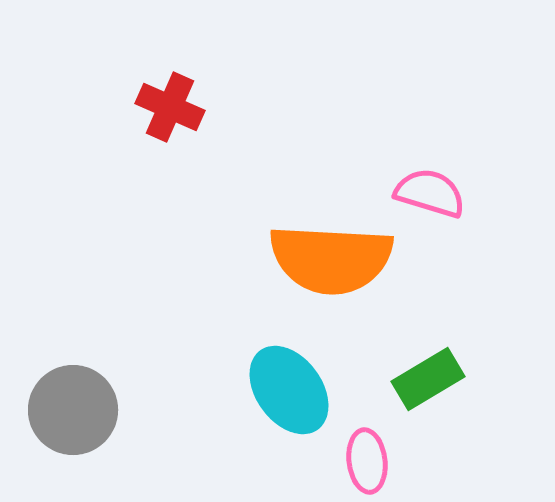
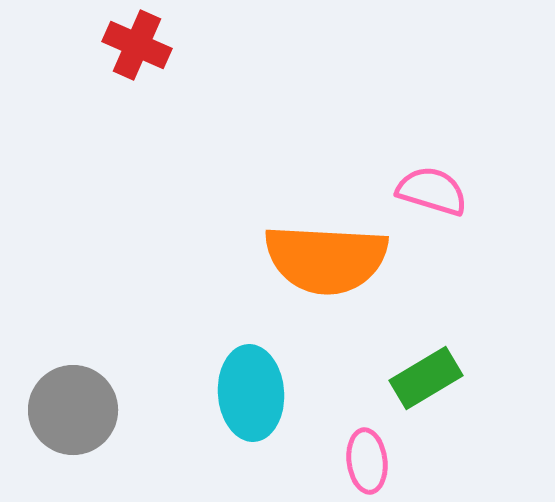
red cross: moved 33 px left, 62 px up
pink semicircle: moved 2 px right, 2 px up
orange semicircle: moved 5 px left
green rectangle: moved 2 px left, 1 px up
cyan ellipse: moved 38 px left, 3 px down; rotated 32 degrees clockwise
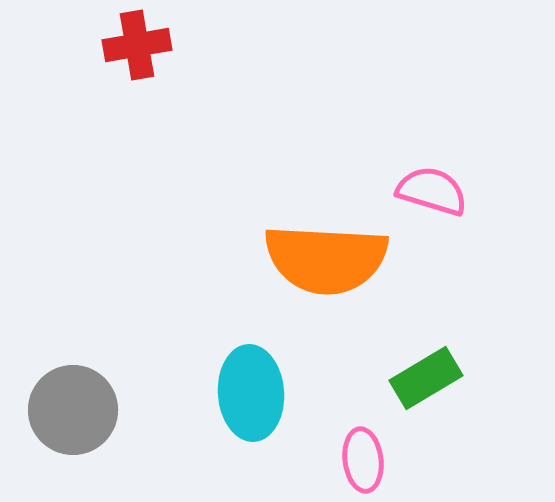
red cross: rotated 34 degrees counterclockwise
pink ellipse: moved 4 px left, 1 px up
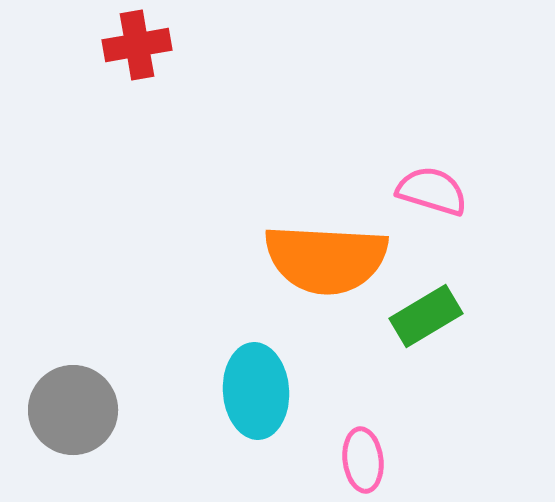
green rectangle: moved 62 px up
cyan ellipse: moved 5 px right, 2 px up
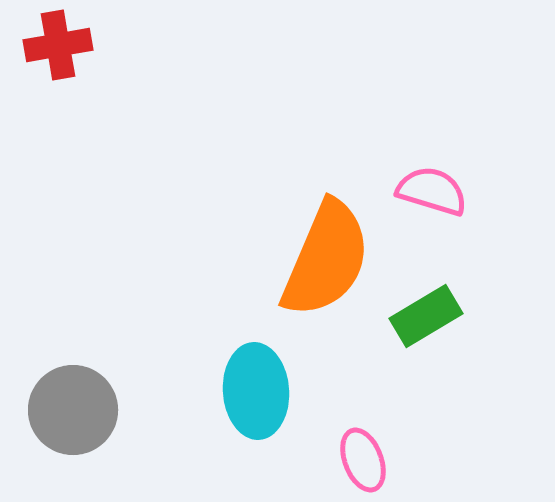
red cross: moved 79 px left
orange semicircle: rotated 70 degrees counterclockwise
pink ellipse: rotated 14 degrees counterclockwise
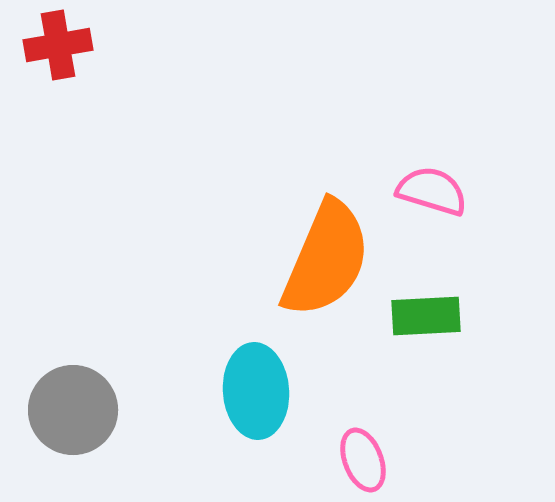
green rectangle: rotated 28 degrees clockwise
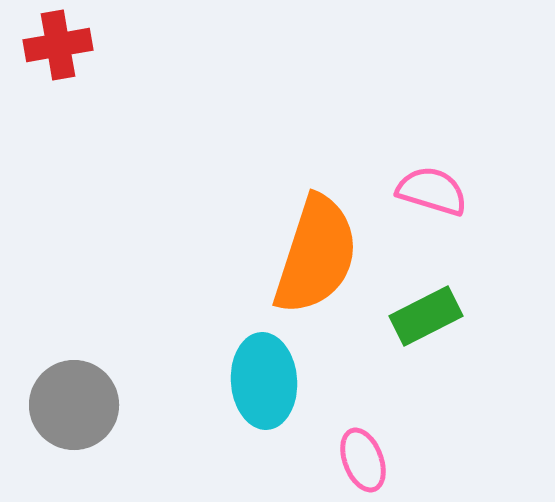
orange semicircle: moved 10 px left, 4 px up; rotated 5 degrees counterclockwise
green rectangle: rotated 24 degrees counterclockwise
cyan ellipse: moved 8 px right, 10 px up
gray circle: moved 1 px right, 5 px up
